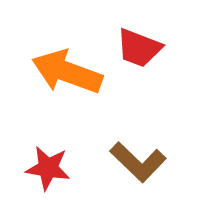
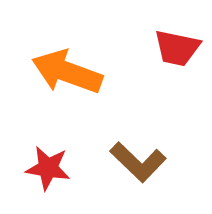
red trapezoid: moved 38 px right; rotated 9 degrees counterclockwise
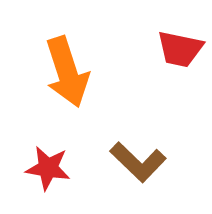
red trapezoid: moved 3 px right, 1 px down
orange arrow: rotated 128 degrees counterclockwise
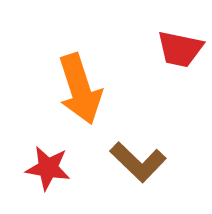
orange arrow: moved 13 px right, 17 px down
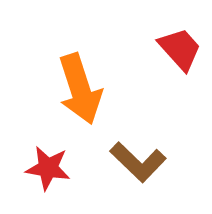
red trapezoid: rotated 144 degrees counterclockwise
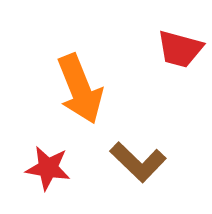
red trapezoid: rotated 147 degrees clockwise
orange arrow: rotated 4 degrees counterclockwise
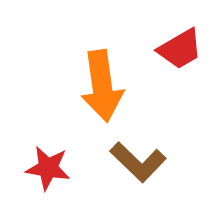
red trapezoid: rotated 45 degrees counterclockwise
orange arrow: moved 22 px right, 3 px up; rotated 14 degrees clockwise
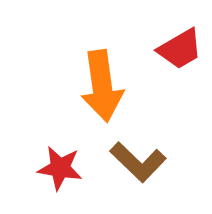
red star: moved 12 px right
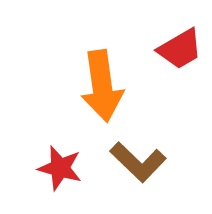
red star: rotated 6 degrees clockwise
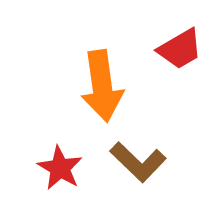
red star: rotated 15 degrees clockwise
